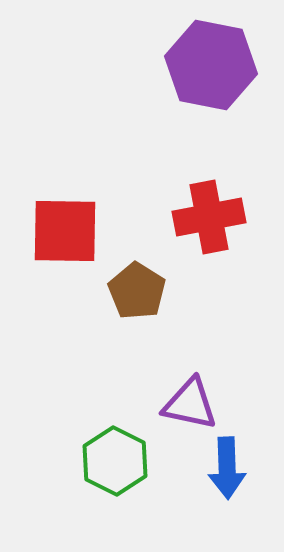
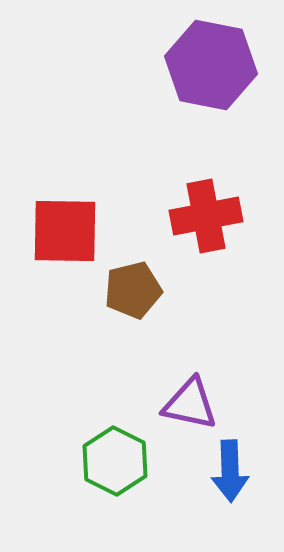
red cross: moved 3 px left, 1 px up
brown pentagon: moved 4 px left, 1 px up; rotated 26 degrees clockwise
blue arrow: moved 3 px right, 3 px down
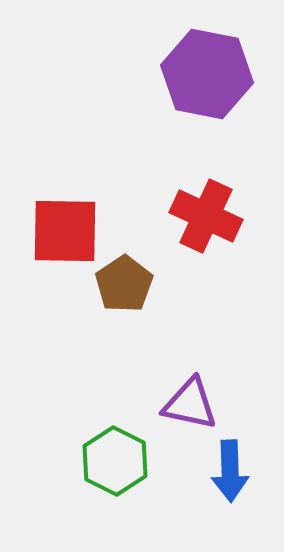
purple hexagon: moved 4 px left, 9 px down
red cross: rotated 36 degrees clockwise
brown pentagon: moved 9 px left, 6 px up; rotated 20 degrees counterclockwise
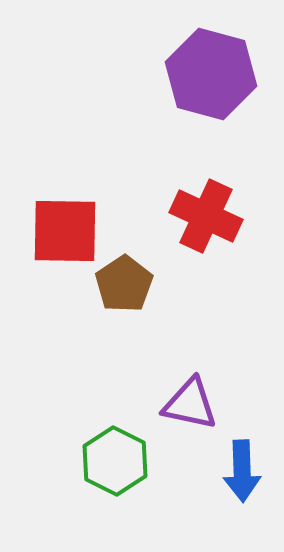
purple hexagon: moved 4 px right; rotated 4 degrees clockwise
blue arrow: moved 12 px right
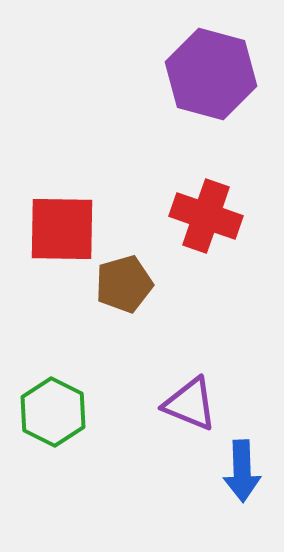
red cross: rotated 6 degrees counterclockwise
red square: moved 3 px left, 2 px up
brown pentagon: rotated 18 degrees clockwise
purple triangle: rotated 10 degrees clockwise
green hexagon: moved 62 px left, 49 px up
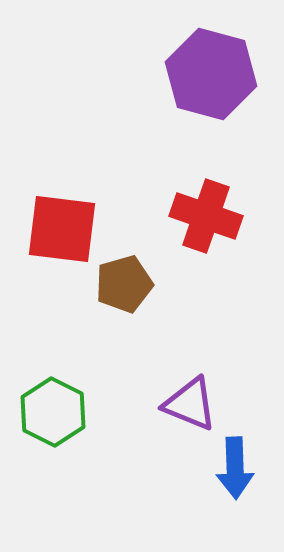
red square: rotated 6 degrees clockwise
blue arrow: moved 7 px left, 3 px up
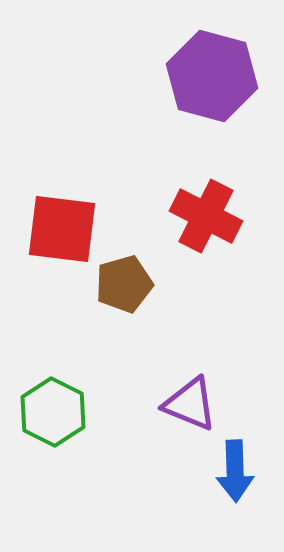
purple hexagon: moved 1 px right, 2 px down
red cross: rotated 8 degrees clockwise
blue arrow: moved 3 px down
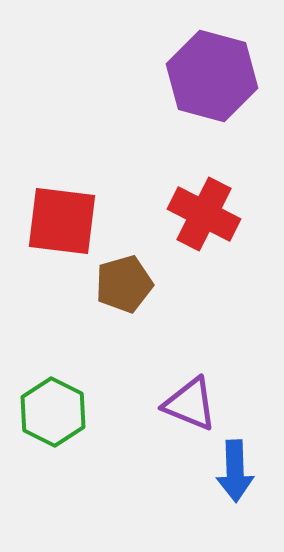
red cross: moved 2 px left, 2 px up
red square: moved 8 px up
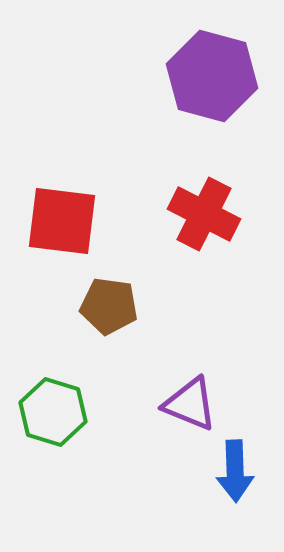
brown pentagon: moved 15 px left, 22 px down; rotated 24 degrees clockwise
green hexagon: rotated 10 degrees counterclockwise
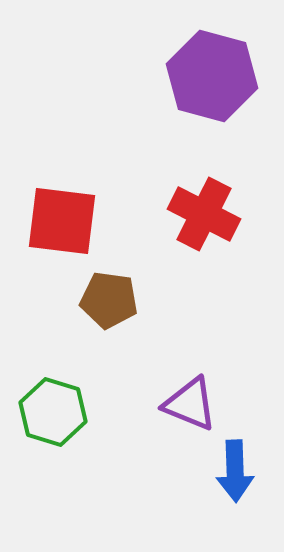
brown pentagon: moved 6 px up
